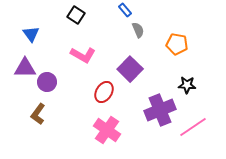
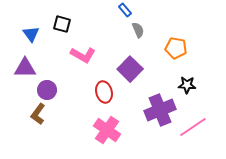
black square: moved 14 px left, 9 px down; rotated 18 degrees counterclockwise
orange pentagon: moved 1 px left, 4 px down
purple circle: moved 8 px down
red ellipse: rotated 45 degrees counterclockwise
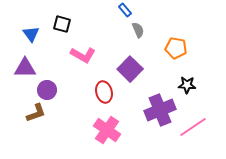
brown L-shape: moved 2 px left, 1 px up; rotated 145 degrees counterclockwise
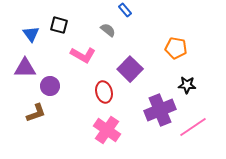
black square: moved 3 px left, 1 px down
gray semicircle: moved 30 px left; rotated 28 degrees counterclockwise
purple circle: moved 3 px right, 4 px up
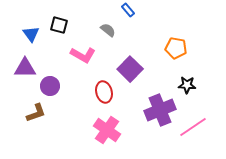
blue rectangle: moved 3 px right
